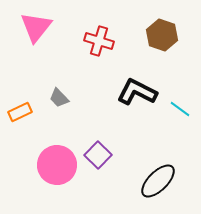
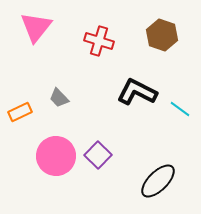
pink circle: moved 1 px left, 9 px up
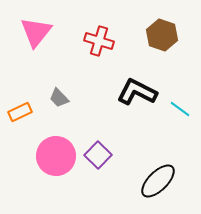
pink triangle: moved 5 px down
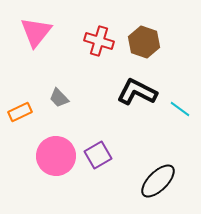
brown hexagon: moved 18 px left, 7 px down
purple square: rotated 16 degrees clockwise
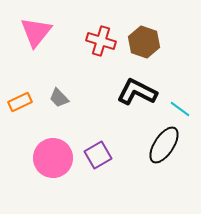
red cross: moved 2 px right
orange rectangle: moved 10 px up
pink circle: moved 3 px left, 2 px down
black ellipse: moved 6 px right, 36 px up; rotated 12 degrees counterclockwise
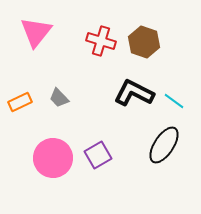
black L-shape: moved 3 px left, 1 px down
cyan line: moved 6 px left, 8 px up
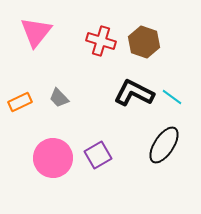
cyan line: moved 2 px left, 4 px up
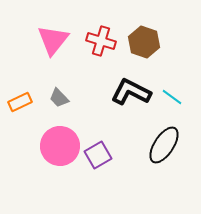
pink triangle: moved 17 px right, 8 px down
black L-shape: moved 3 px left, 1 px up
pink circle: moved 7 px right, 12 px up
